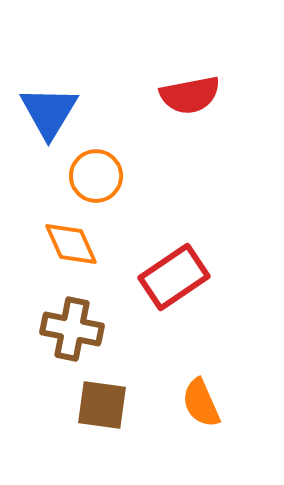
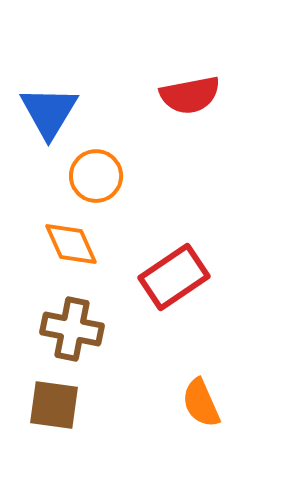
brown square: moved 48 px left
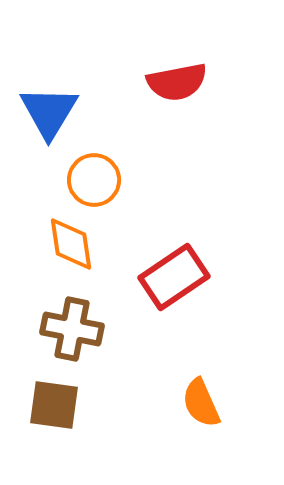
red semicircle: moved 13 px left, 13 px up
orange circle: moved 2 px left, 4 px down
orange diamond: rotated 16 degrees clockwise
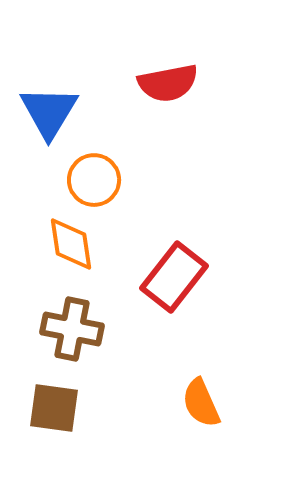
red semicircle: moved 9 px left, 1 px down
red rectangle: rotated 18 degrees counterclockwise
brown square: moved 3 px down
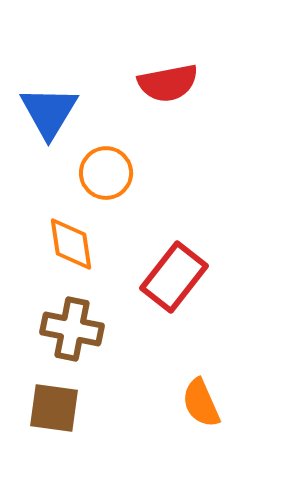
orange circle: moved 12 px right, 7 px up
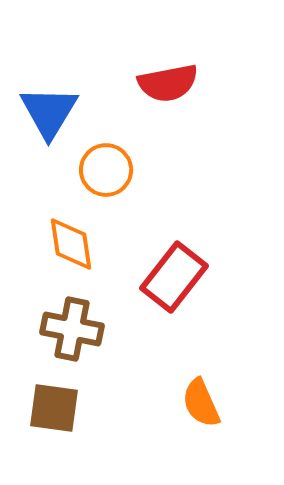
orange circle: moved 3 px up
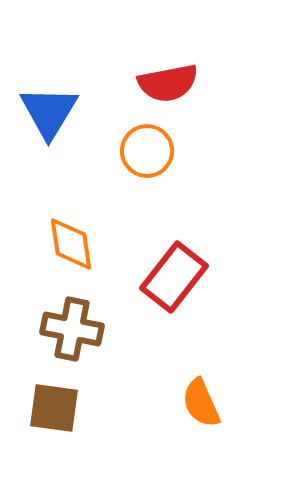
orange circle: moved 41 px right, 19 px up
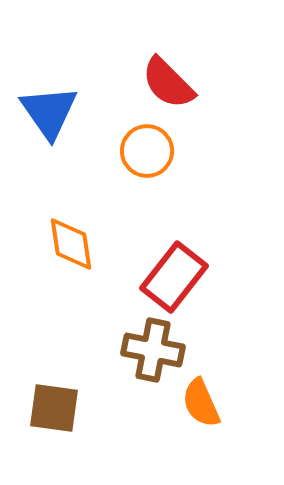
red semicircle: rotated 56 degrees clockwise
blue triangle: rotated 6 degrees counterclockwise
brown cross: moved 81 px right, 21 px down
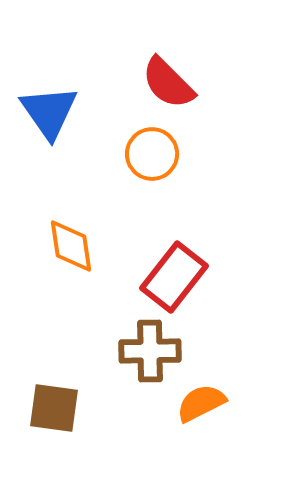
orange circle: moved 5 px right, 3 px down
orange diamond: moved 2 px down
brown cross: moved 3 px left, 1 px down; rotated 12 degrees counterclockwise
orange semicircle: rotated 87 degrees clockwise
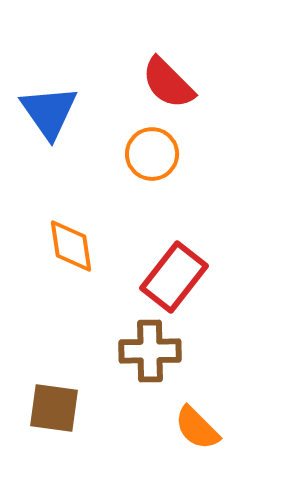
orange semicircle: moved 4 px left, 25 px down; rotated 108 degrees counterclockwise
